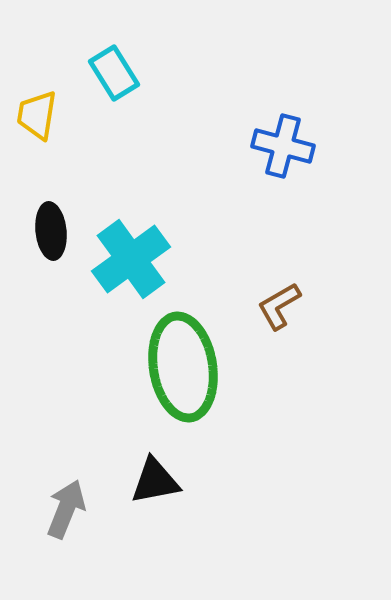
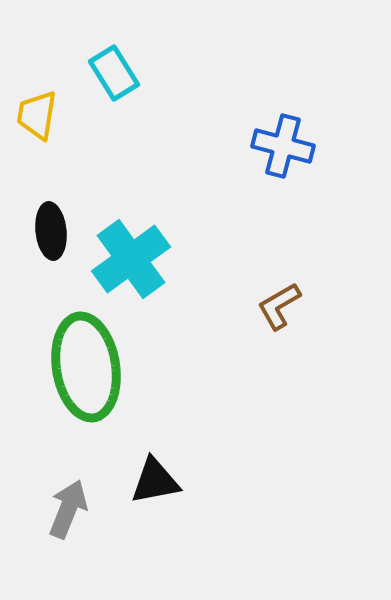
green ellipse: moved 97 px left
gray arrow: moved 2 px right
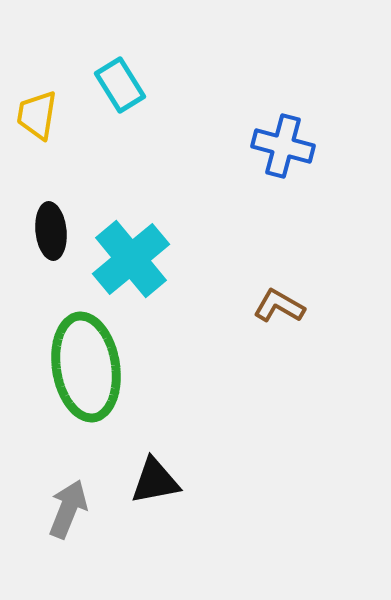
cyan rectangle: moved 6 px right, 12 px down
cyan cross: rotated 4 degrees counterclockwise
brown L-shape: rotated 60 degrees clockwise
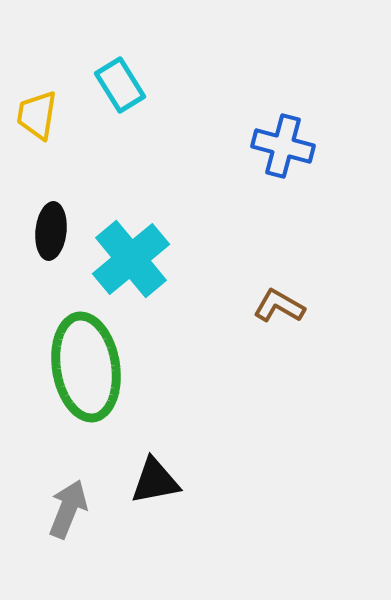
black ellipse: rotated 12 degrees clockwise
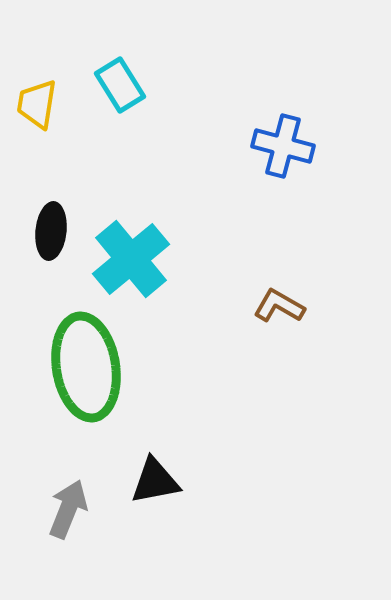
yellow trapezoid: moved 11 px up
